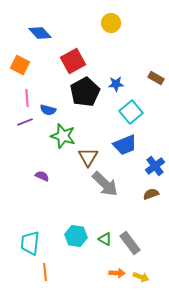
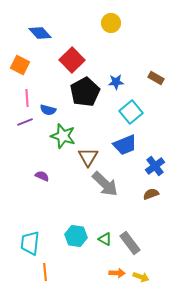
red square: moved 1 px left, 1 px up; rotated 15 degrees counterclockwise
blue star: moved 2 px up
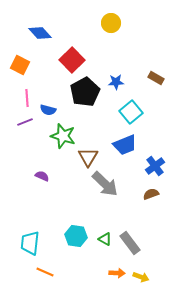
orange line: rotated 60 degrees counterclockwise
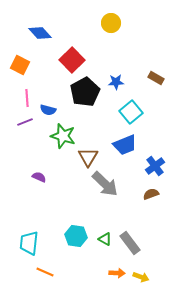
purple semicircle: moved 3 px left, 1 px down
cyan trapezoid: moved 1 px left
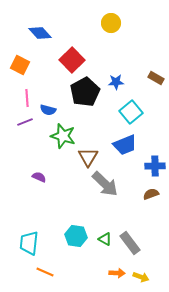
blue cross: rotated 36 degrees clockwise
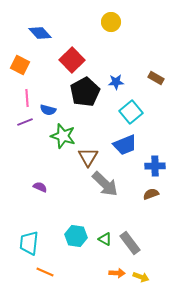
yellow circle: moved 1 px up
purple semicircle: moved 1 px right, 10 px down
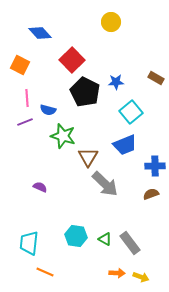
black pentagon: rotated 16 degrees counterclockwise
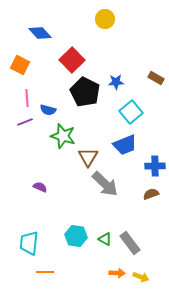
yellow circle: moved 6 px left, 3 px up
orange line: rotated 24 degrees counterclockwise
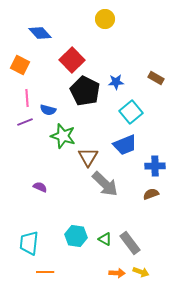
black pentagon: moved 1 px up
yellow arrow: moved 5 px up
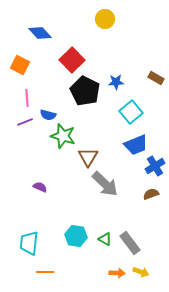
blue semicircle: moved 5 px down
blue trapezoid: moved 11 px right
blue cross: rotated 30 degrees counterclockwise
